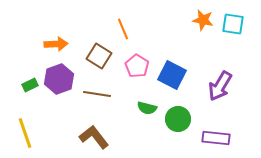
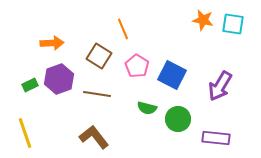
orange arrow: moved 4 px left, 1 px up
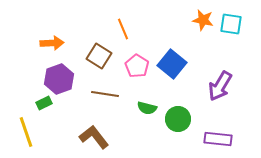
cyan square: moved 2 px left
blue square: moved 11 px up; rotated 12 degrees clockwise
green rectangle: moved 14 px right, 18 px down
brown line: moved 8 px right
yellow line: moved 1 px right, 1 px up
purple rectangle: moved 2 px right, 1 px down
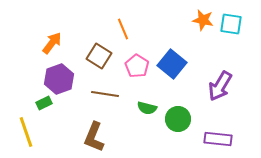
orange arrow: rotated 50 degrees counterclockwise
brown L-shape: rotated 120 degrees counterclockwise
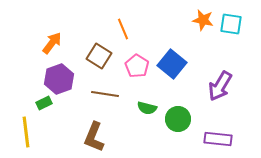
yellow line: rotated 12 degrees clockwise
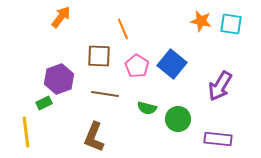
orange star: moved 2 px left, 1 px down
orange arrow: moved 9 px right, 26 px up
brown square: rotated 30 degrees counterclockwise
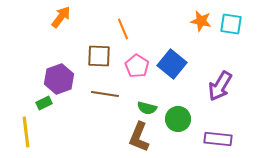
brown L-shape: moved 45 px right
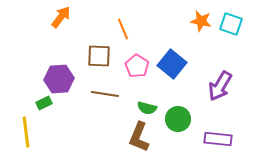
cyan square: rotated 10 degrees clockwise
purple hexagon: rotated 16 degrees clockwise
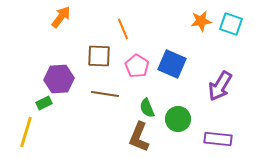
orange star: rotated 20 degrees counterclockwise
blue square: rotated 16 degrees counterclockwise
green semicircle: rotated 54 degrees clockwise
yellow line: rotated 24 degrees clockwise
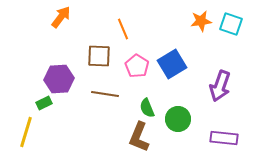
blue square: rotated 36 degrees clockwise
purple arrow: rotated 12 degrees counterclockwise
purple rectangle: moved 6 px right, 1 px up
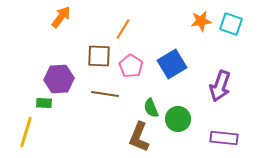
orange line: rotated 55 degrees clockwise
pink pentagon: moved 6 px left
green rectangle: rotated 28 degrees clockwise
green semicircle: moved 4 px right
